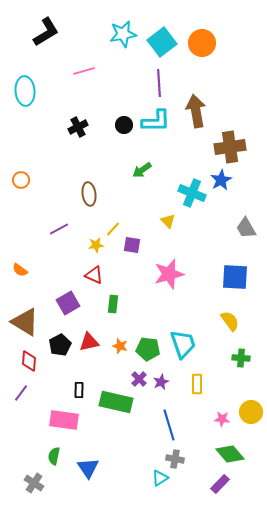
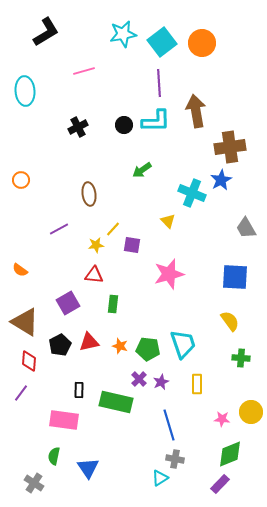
red triangle at (94, 275): rotated 18 degrees counterclockwise
green diamond at (230, 454): rotated 72 degrees counterclockwise
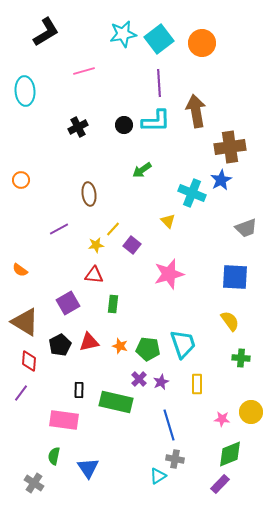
cyan square at (162, 42): moved 3 px left, 3 px up
gray trapezoid at (246, 228): rotated 80 degrees counterclockwise
purple square at (132, 245): rotated 30 degrees clockwise
cyan triangle at (160, 478): moved 2 px left, 2 px up
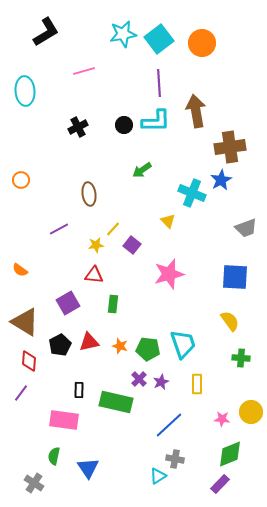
blue line at (169, 425): rotated 64 degrees clockwise
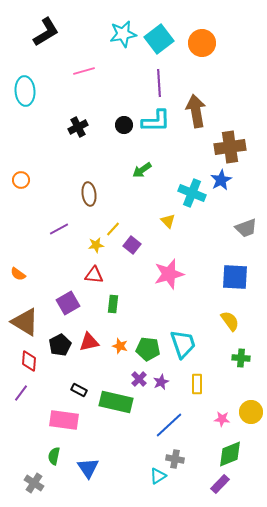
orange semicircle at (20, 270): moved 2 px left, 4 px down
black rectangle at (79, 390): rotated 63 degrees counterclockwise
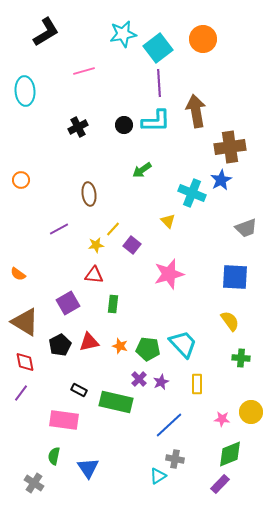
cyan square at (159, 39): moved 1 px left, 9 px down
orange circle at (202, 43): moved 1 px right, 4 px up
cyan trapezoid at (183, 344): rotated 24 degrees counterclockwise
red diamond at (29, 361): moved 4 px left, 1 px down; rotated 15 degrees counterclockwise
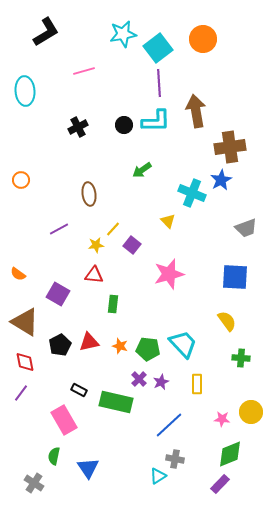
purple square at (68, 303): moved 10 px left, 9 px up; rotated 30 degrees counterclockwise
yellow semicircle at (230, 321): moved 3 px left
pink rectangle at (64, 420): rotated 52 degrees clockwise
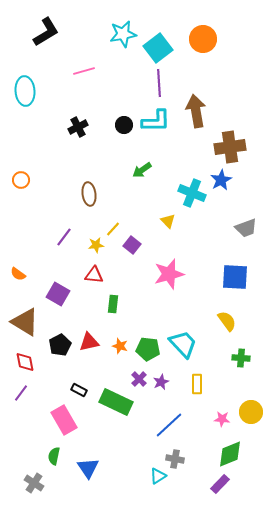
purple line at (59, 229): moved 5 px right, 8 px down; rotated 24 degrees counterclockwise
green rectangle at (116, 402): rotated 12 degrees clockwise
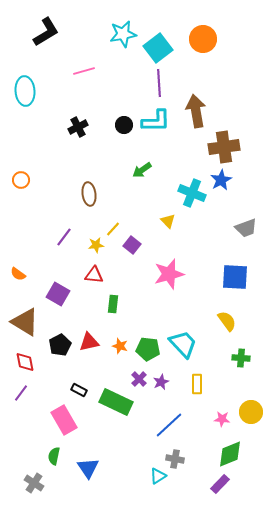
brown cross at (230, 147): moved 6 px left
